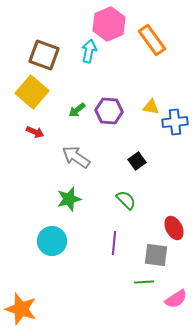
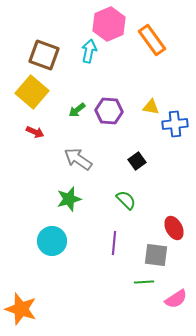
blue cross: moved 2 px down
gray arrow: moved 2 px right, 2 px down
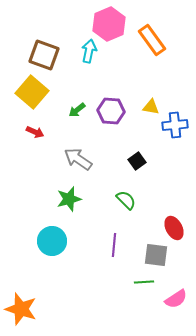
purple hexagon: moved 2 px right
blue cross: moved 1 px down
purple line: moved 2 px down
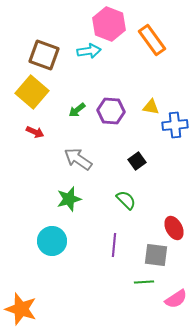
pink hexagon: rotated 16 degrees counterclockwise
cyan arrow: rotated 70 degrees clockwise
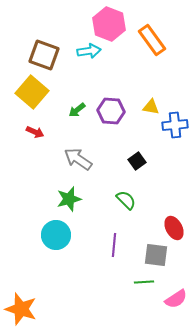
cyan circle: moved 4 px right, 6 px up
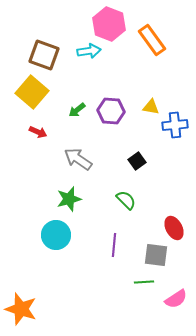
red arrow: moved 3 px right
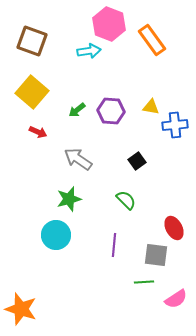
brown square: moved 12 px left, 14 px up
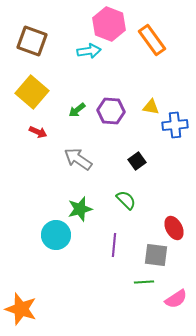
green star: moved 11 px right, 10 px down
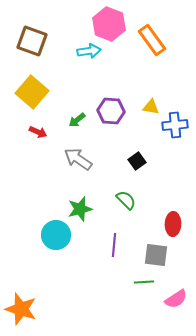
green arrow: moved 10 px down
red ellipse: moved 1 px left, 4 px up; rotated 30 degrees clockwise
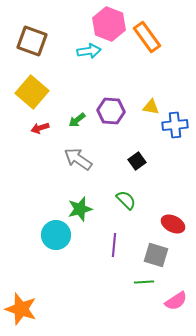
orange rectangle: moved 5 px left, 3 px up
red arrow: moved 2 px right, 4 px up; rotated 138 degrees clockwise
red ellipse: rotated 65 degrees counterclockwise
gray square: rotated 10 degrees clockwise
pink semicircle: moved 2 px down
